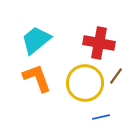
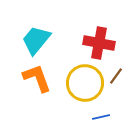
cyan trapezoid: rotated 12 degrees counterclockwise
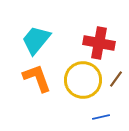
brown line: moved 3 px down
yellow circle: moved 2 px left, 3 px up
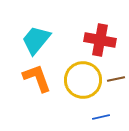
red cross: moved 1 px right, 3 px up
brown line: rotated 42 degrees clockwise
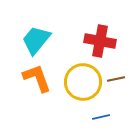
red cross: moved 1 px down
yellow circle: moved 2 px down
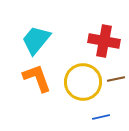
red cross: moved 4 px right
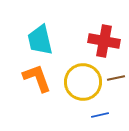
cyan trapezoid: moved 4 px right; rotated 52 degrees counterclockwise
brown line: moved 1 px up
blue line: moved 1 px left, 2 px up
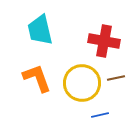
cyan trapezoid: moved 10 px up
yellow circle: moved 1 px left, 1 px down
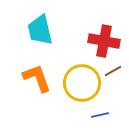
brown line: moved 3 px left, 7 px up; rotated 18 degrees counterclockwise
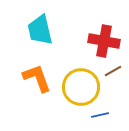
yellow circle: moved 1 px left, 4 px down
